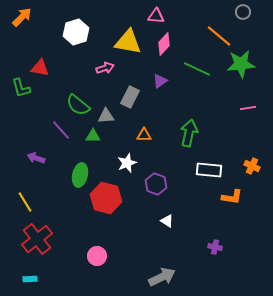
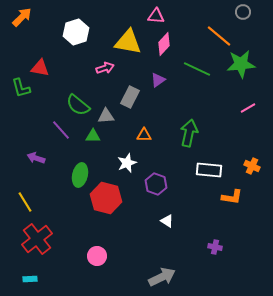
purple triangle: moved 2 px left, 1 px up
pink line: rotated 21 degrees counterclockwise
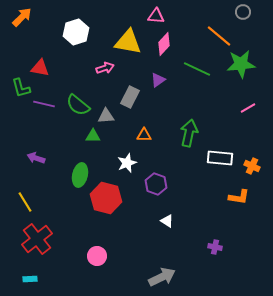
purple line: moved 17 px left, 26 px up; rotated 35 degrees counterclockwise
white rectangle: moved 11 px right, 12 px up
orange L-shape: moved 7 px right
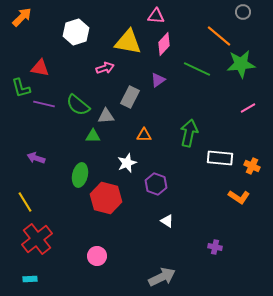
orange L-shape: rotated 25 degrees clockwise
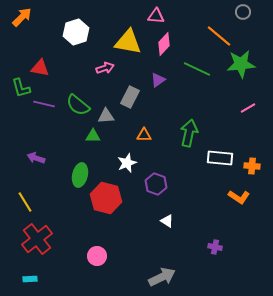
orange cross: rotated 21 degrees counterclockwise
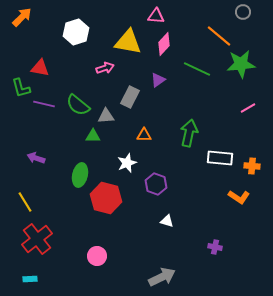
white triangle: rotated 16 degrees counterclockwise
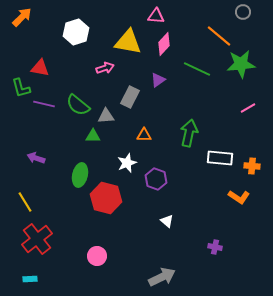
purple hexagon: moved 5 px up
white triangle: rotated 24 degrees clockwise
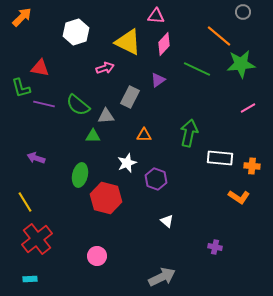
yellow triangle: rotated 16 degrees clockwise
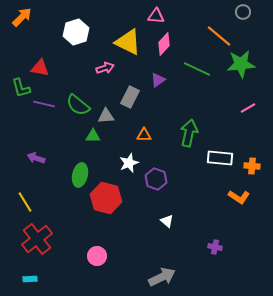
white star: moved 2 px right
